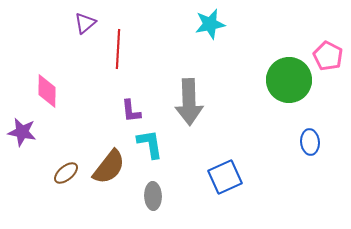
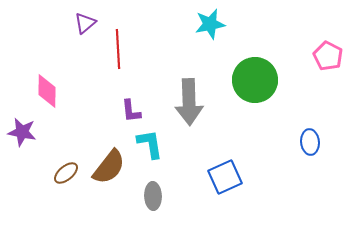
red line: rotated 6 degrees counterclockwise
green circle: moved 34 px left
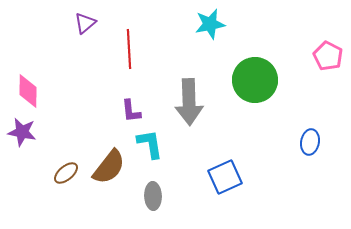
red line: moved 11 px right
pink diamond: moved 19 px left
blue ellipse: rotated 15 degrees clockwise
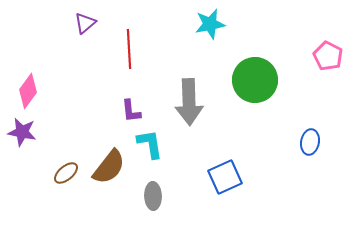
pink diamond: rotated 36 degrees clockwise
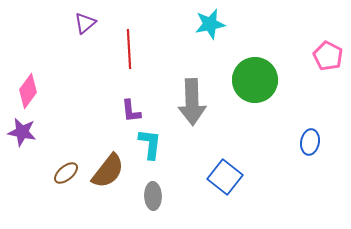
gray arrow: moved 3 px right
cyan L-shape: rotated 16 degrees clockwise
brown semicircle: moved 1 px left, 4 px down
blue square: rotated 28 degrees counterclockwise
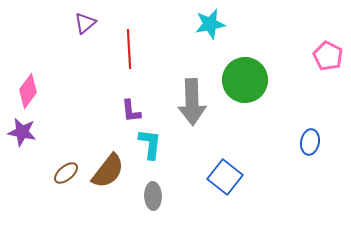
green circle: moved 10 px left
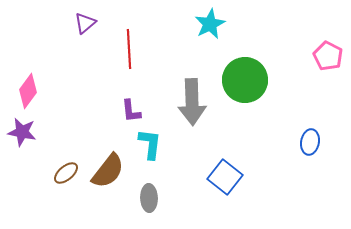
cyan star: rotated 16 degrees counterclockwise
gray ellipse: moved 4 px left, 2 px down
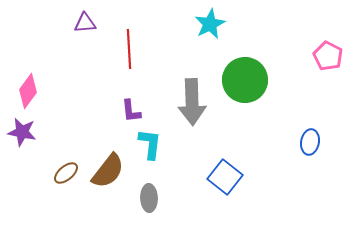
purple triangle: rotated 35 degrees clockwise
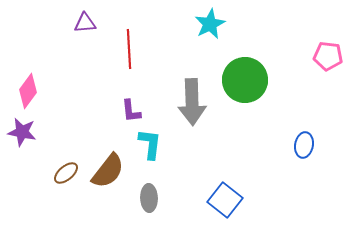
pink pentagon: rotated 20 degrees counterclockwise
blue ellipse: moved 6 px left, 3 px down
blue square: moved 23 px down
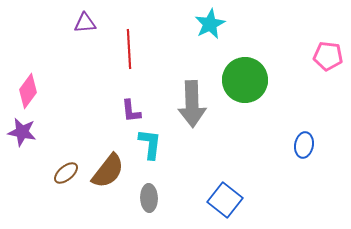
gray arrow: moved 2 px down
